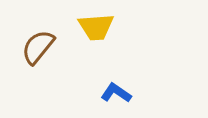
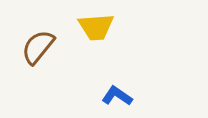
blue L-shape: moved 1 px right, 3 px down
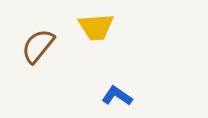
brown semicircle: moved 1 px up
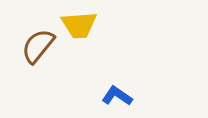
yellow trapezoid: moved 17 px left, 2 px up
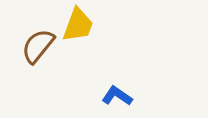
yellow trapezoid: moved 1 px left; rotated 66 degrees counterclockwise
